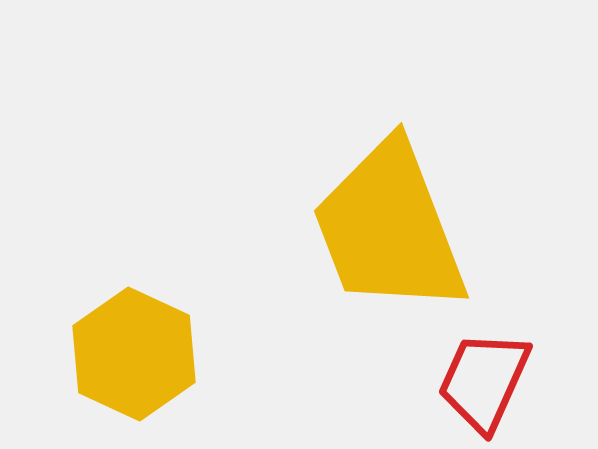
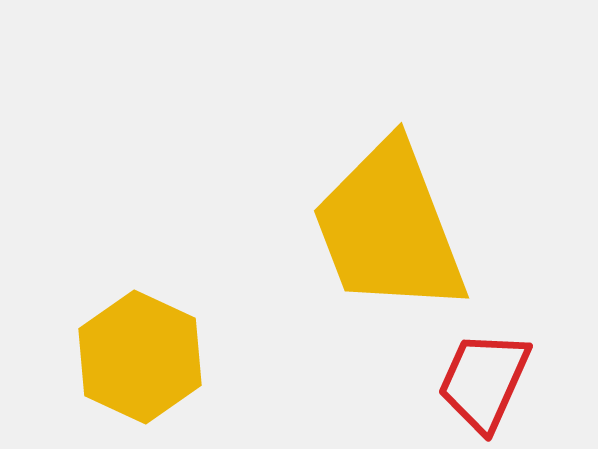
yellow hexagon: moved 6 px right, 3 px down
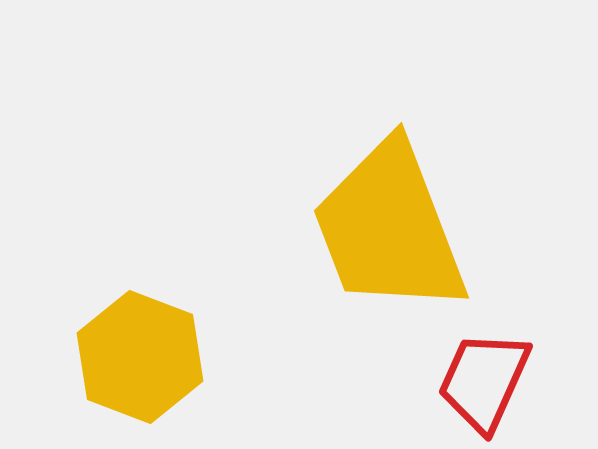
yellow hexagon: rotated 4 degrees counterclockwise
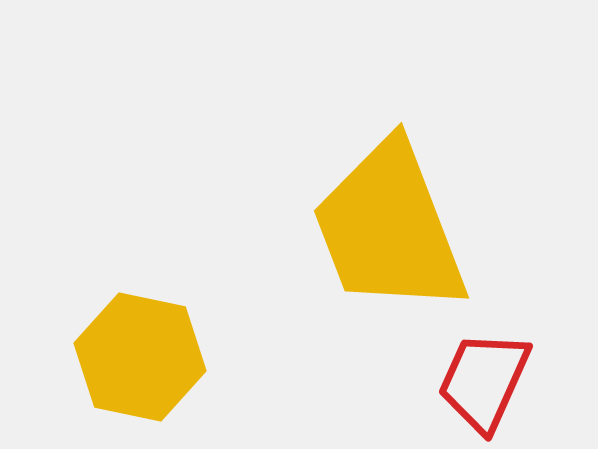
yellow hexagon: rotated 9 degrees counterclockwise
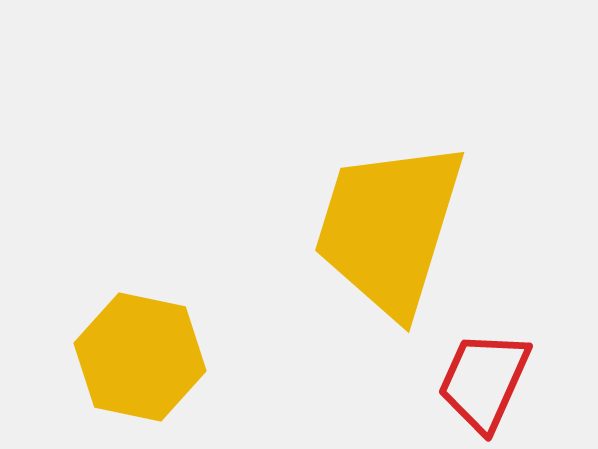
yellow trapezoid: rotated 38 degrees clockwise
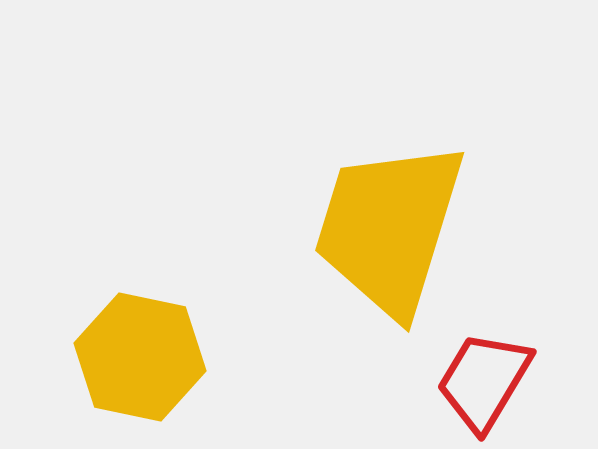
red trapezoid: rotated 7 degrees clockwise
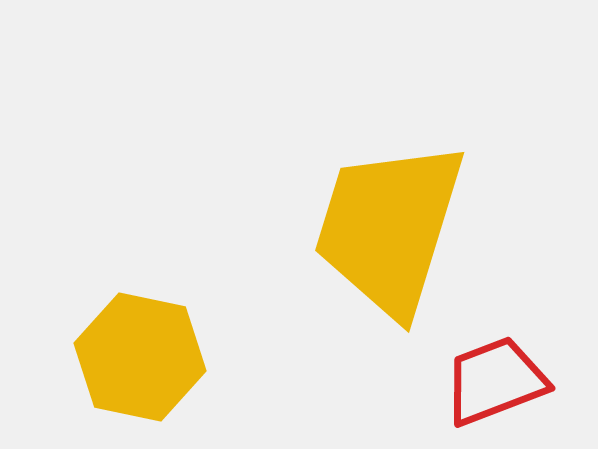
red trapezoid: moved 11 px right; rotated 38 degrees clockwise
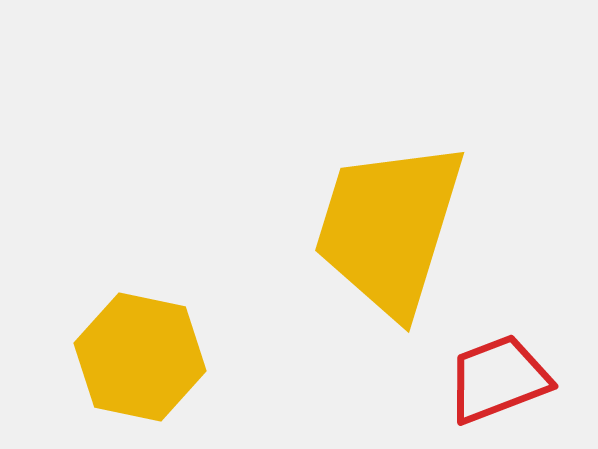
red trapezoid: moved 3 px right, 2 px up
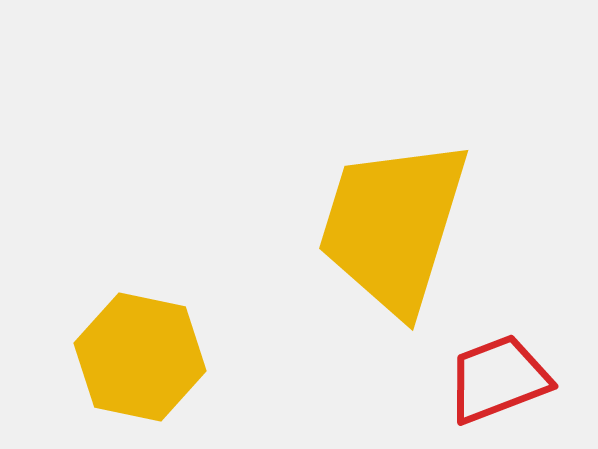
yellow trapezoid: moved 4 px right, 2 px up
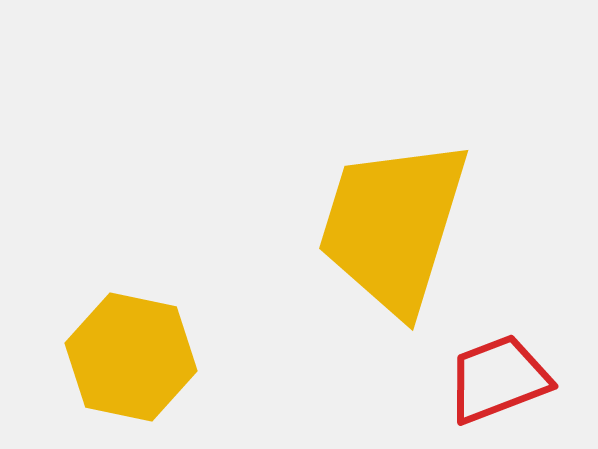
yellow hexagon: moved 9 px left
